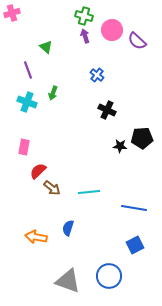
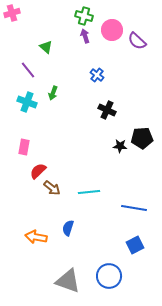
purple line: rotated 18 degrees counterclockwise
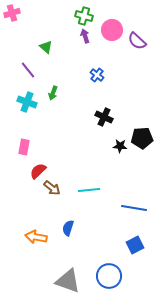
black cross: moved 3 px left, 7 px down
cyan line: moved 2 px up
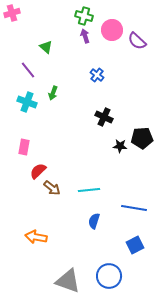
blue semicircle: moved 26 px right, 7 px up
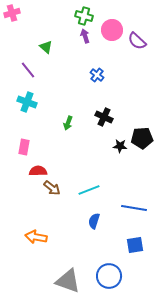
green arrow: moved 15 px right, 30 px down
red semicircle: rotated 42 degrees clockwise
cyan line: rotated 15 degrees counterclockwise
blue square: rotated 18 degrees clockwise
